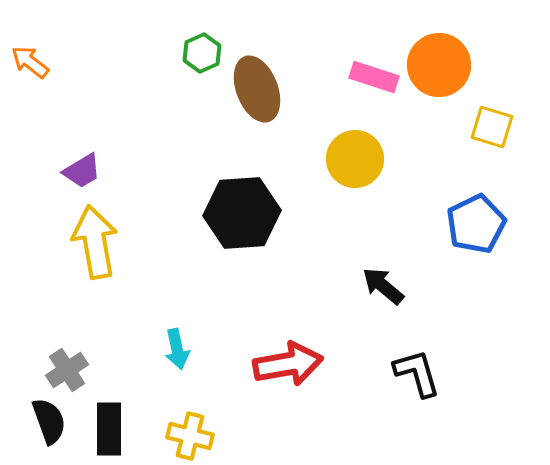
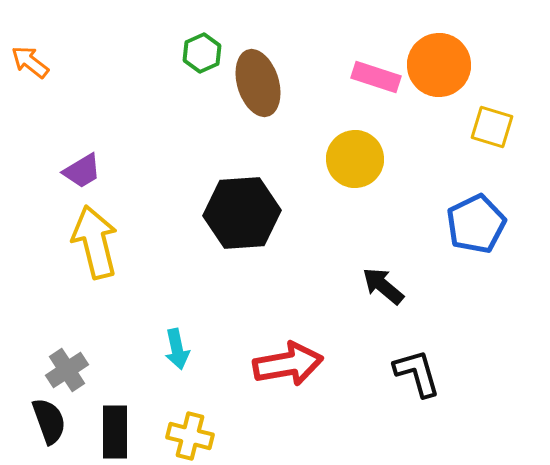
pink rectangle: moved 2 px right
brown ellipse: moved 1 px right, 6 px up; rotated 4 degrees clockwise
yellow arrow: rotated 4 degrees counterclockwise
black rectangle: moved 6 px right, 3 px down
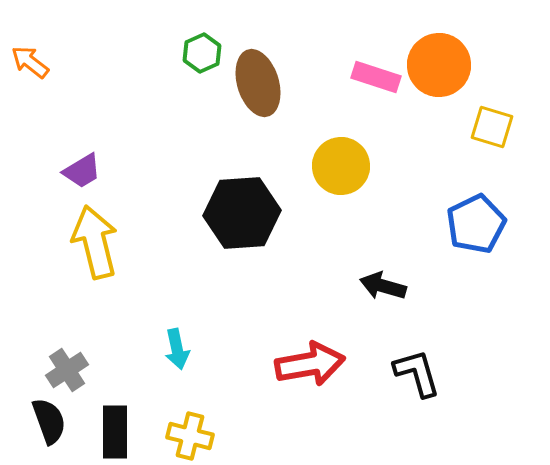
yellow circle: moved 14 px left, 7 px down
black arrow: rotated 24 degrees counterclockwise
red arrow: moved 22 px right
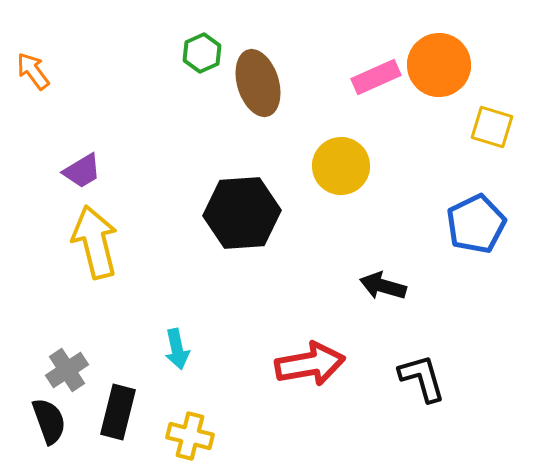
orange arrow: moved 3 px right, 9 px down; rotated 15 degrees clockwise
pink rectangle: rotated 42 degrees counterclockwise
black L-shape: moved 5 px right, 5 px down
black rectangle: moved 3 px right, 20 px up; rotated 14 degrees clockwise
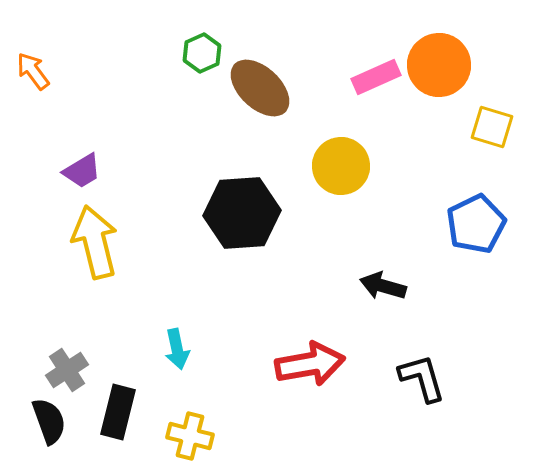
brown ellipse: moved 2 px right, 5 px down; rotated 30 degrees counterclockwise
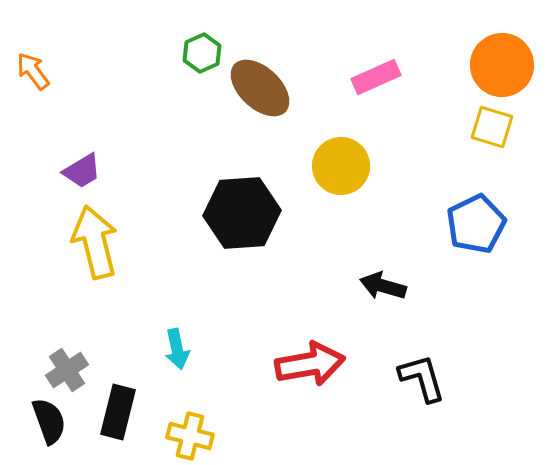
orange circle: moved 63 px right
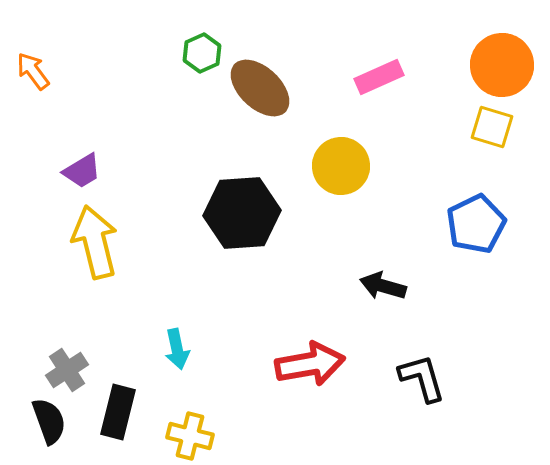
pink rectangle: moved 3 px right
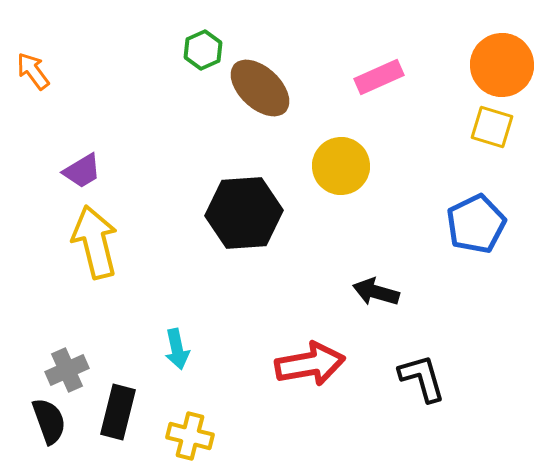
green hexagon: moved 1 px right, 3 px up
black hexagon: moved 2 px right
black arrow: moved 7 px left, 6 px down
gray cross: rotated 9 degrees clockwise
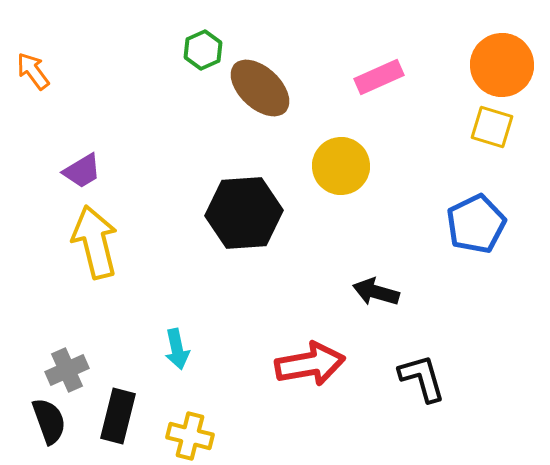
black rectangle: moved 4 px down
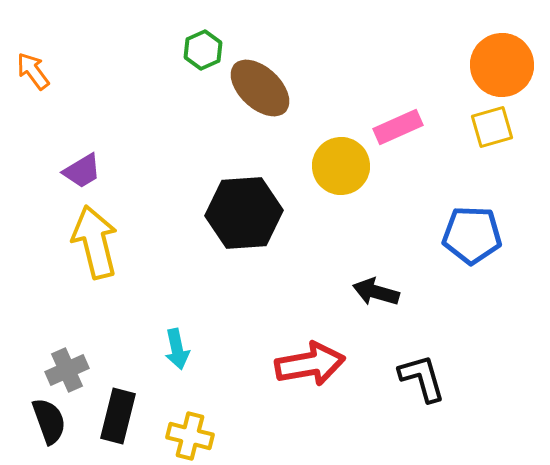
pink rectangle: moved 19 px right, 50 px down
yellow square: rotated 33 degrees counterclockwise
blue pentagon: moved 4 px left, 11 px down; rotated 28 degrees clockwise
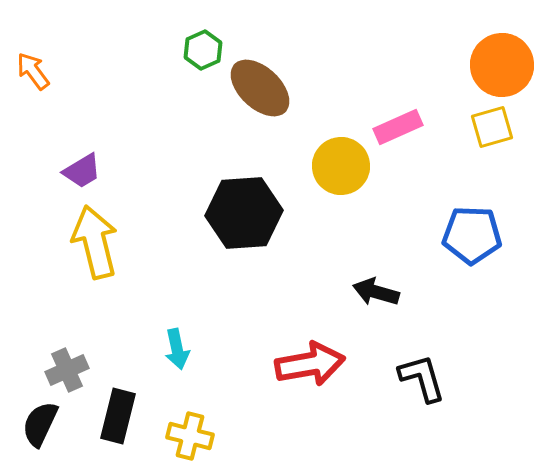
black semicircle: moved 9 px left, 3 px down; rotated 135 degrees counterclockwise
